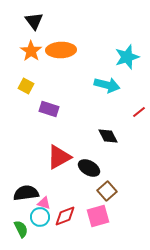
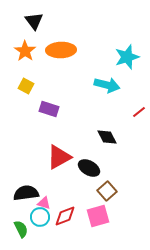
orange star: moved 6 px left
black diamond: moved 1 px left, 1 px down
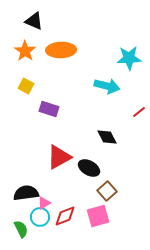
black triangle: rotated 30 degrees counterclockwise
cyan star: moved 2 px right, 1 px down; rotated 15 degrees clockwise
cyan arrow: moved 1 px down
pink triangle: rotated 48 degrees counterclockwise
